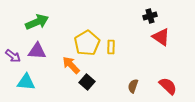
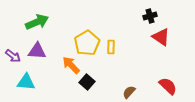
brown semicircle: moved 4 px left, 6 px down; rotated 24 degrees clockwise
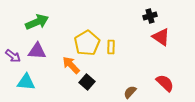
red semicircle: moved 3 px left, 3 px up
brown semicircle: moved 1 px right
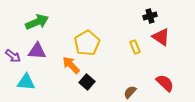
yellow rectangle: moved 24 px right; rotated 24 degrees counterclockwise
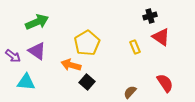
purple triangle: rotated 30 degrees clockwise
orange arrow: rotated 30 degrees counterclockwise
red semicircle: rotated 12 degrees clockwise
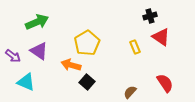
purple triangle: moved 2 px right
cyan triangle: rotated 18 degrees clockwise
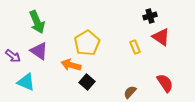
green arrow: rotated 90 degrees clockwise
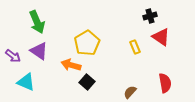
red semicircle: rotated 24 degrees clockwise
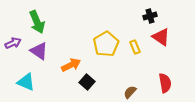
yellow pentagon: moved 19 px right, 1 px down
purple arrow: moved 13 px up; rotated 63 degrees counterclockwise
orange arrow: rotated 138 degrees clockwise
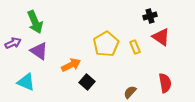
green arrow: moved 2 px left
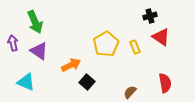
purple arrow: rotated 77 degrees counterclockwise
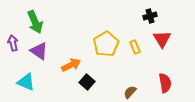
red triangle: moved 1 px right, 2 px down; rotated 24 degrees clockwise
